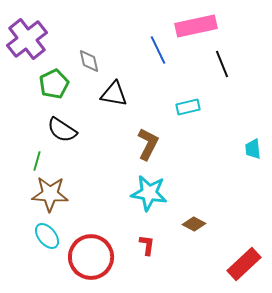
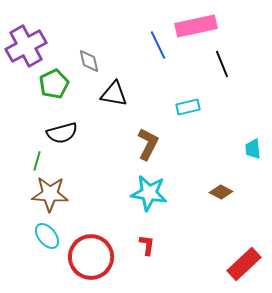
purple cross: moved 1 px left, 7 px down; rotated 9 degrees clockwise
blue line: moved 5 px up
black semicircle: moved 3 px down; rotated 48 degrees counterclockwise
brown diamond: moved 27 px right, 32 px up
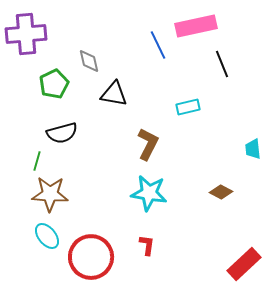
purple cross: moved 12 px up; rotated 24 degrees clockwise
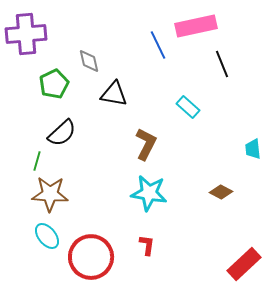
cyan rectangle: rotated 55 degrees clockwise
black semicircle: rotated 28 degrees counterclockwise
brown L-shape: moved 2 px left
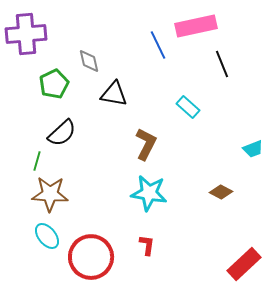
cyan trapezoid: rotated 105 degrees counterclockwise
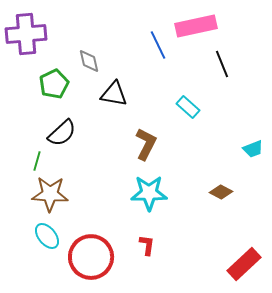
cyan star: rotated 9 degrees counterclockwise
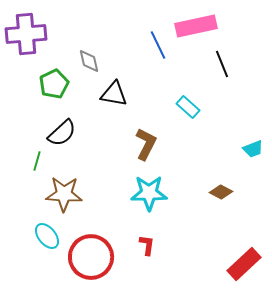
brown star: moved 14 px right
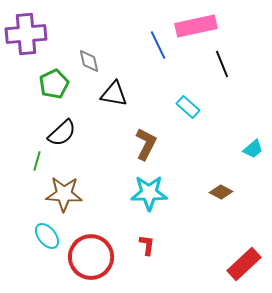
cyan trapezoid: rotated 20 degrees counterclockwise
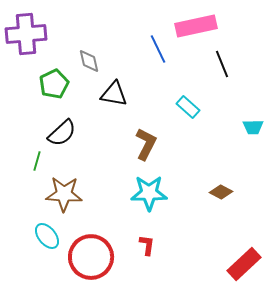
blue line: moved 4 px down
cyan trapezoid: moved 22 px up; rotated 40 degrees clockwise
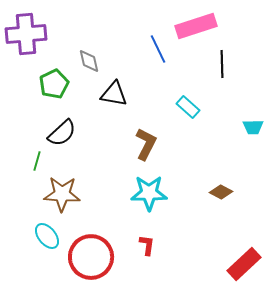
pink rectangle: rotated 6 degrees counterclockwise
black line: rotated 20 degrees clockwise
brown star: moved 2 px left
